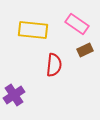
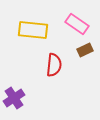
purple cross: moved 3 px down
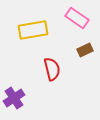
pink rectangle: moved 6 px up
yellow rectangle: rotated 16 degrees counterclockwise
red semicircle: moved 2 px left, 4 px down; rotated 20 degrees counterclockwise
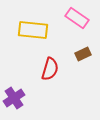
yellow rectangle: rotated 16 degrees clockwise
brown rectangle: moved 2 px left, 4 px down
red semicircle: moved 2 px left; rotated 30 degrees clockwise
